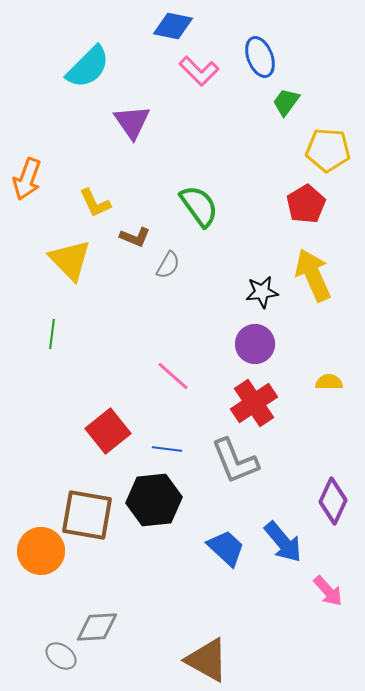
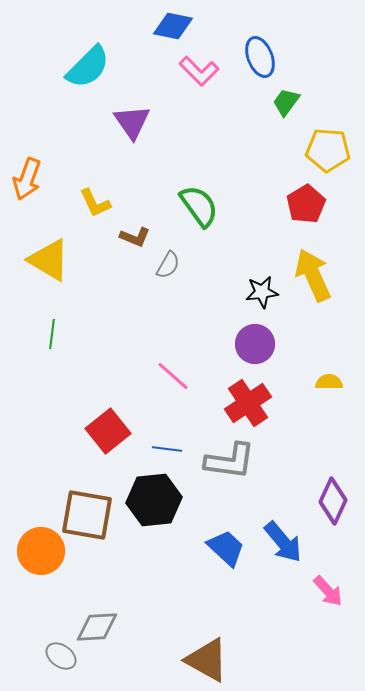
yellow triangle: moved 21 px left; rotated 15 degrees counterclockwise
red cross: moved 6 px left
gray L-shape: moved 5 px left; rotated 60 degrees counterclockwise
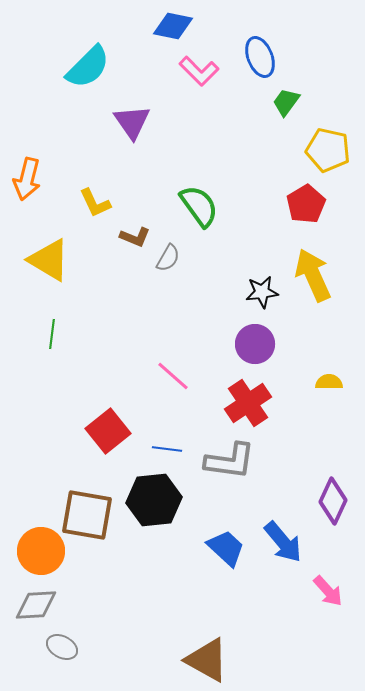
yellow pentagon: rotated 9 degrees clockwise
orange arrow: rotated 6 degrees counterclockwise
gray semicircle: moved 7 px up
gray diamond: moved 61 px left, 22 px up
gray ellipse: moved 1 px right, 9 px up; rotated 8 degrees counterclockwise
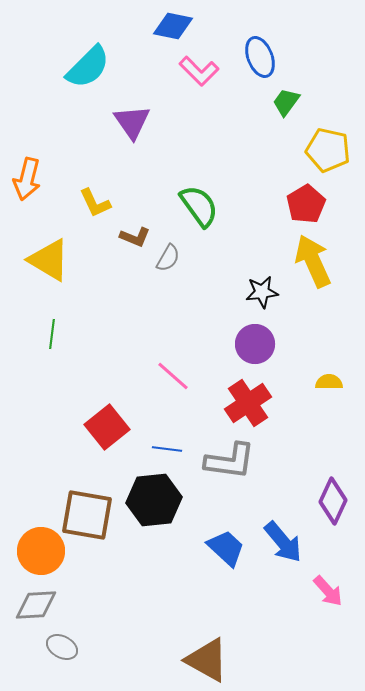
yellow arrow: moved 14 px up
red square: moved 1 px left, 4 px up
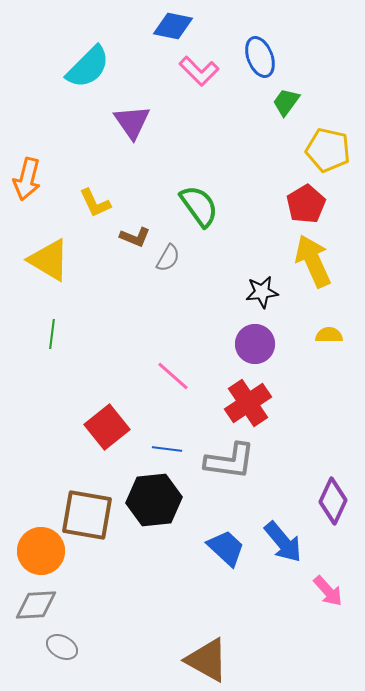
yellow semicircle: moved 47 px up
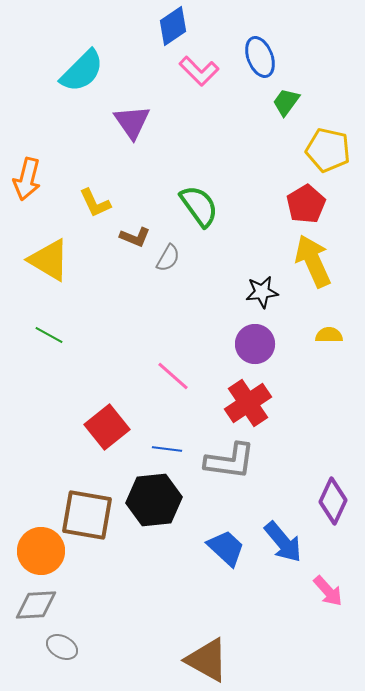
blue diamond: rotated 45 degrees counterclockwise
cyan semicircle: moved 6 px left, 4 px down
green line: moved 3 px left, 1 px down; rotated 68 degrees counterclockwise
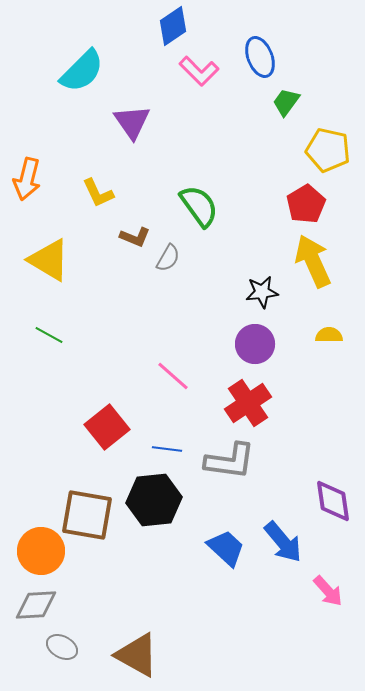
yellow L-shape: moved 3 px right, 10 px up
purple diamond: rotated 33 degrees counterclockwise
brown triangle: moved 70 px left, 5 px up
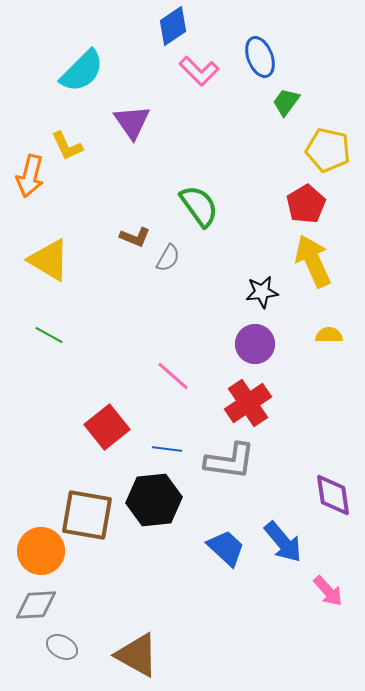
orange arrow: moved 3 px right, 3 px up
yellow L-shape: moved 31 px left, 47 px up
purple diamond: moved 6 px up
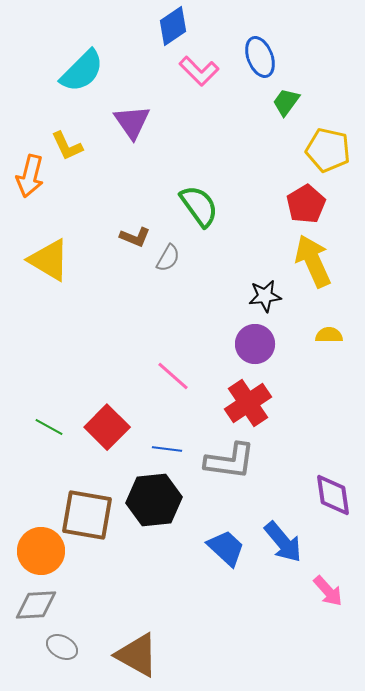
black star: moved 3 px right, 4 px down
green line: moved 92 px down
red square: rotated 6 degrees counterclockwise
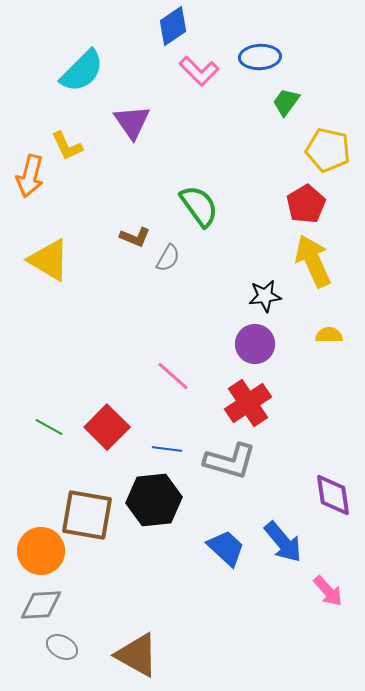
blue ellipse: rotated 72 degrees counterclockwise
gray L-shape: rotated 8 degrees clockwise
gray diamond: moved 5 px right
